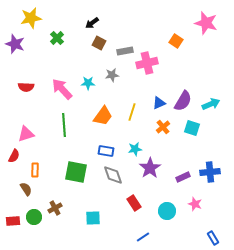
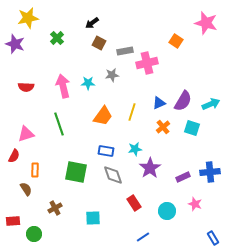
yellow star at (31, 18): moved 3 px left
pink arrow at (62, 89): moved 1 px right, 3 px up; rotated 30 degrees clockwise
green line at (64, 125): moved 5 px left, 1 px up; rotated 15 degrees counterclockwise
green circle at (34, 217): moved 17 px down
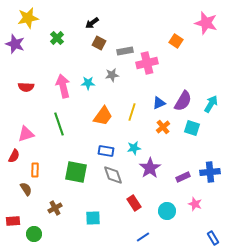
cyan arrow at (211, 104): rotated 36 degrees counterclockwise
cyan star at (135, 149): moved 1 px left, 1 px up
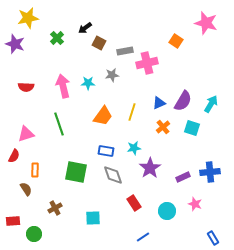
black arrow at (92, 23): moved 7 px left, 5 px down
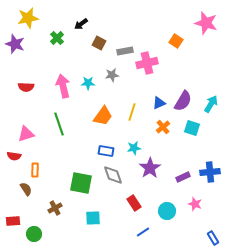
black arrow at (85, 28): moved 4 px left, 4 px up
red semicircle at (14, 156): rotated 72 degrees clockwise
green square at (76, 172): moved 5 px right, 11 px down
blue line at (143, 237): moved 5 px up
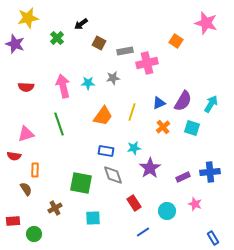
gray star at (112, 75): moved 1 px right, 3 px down
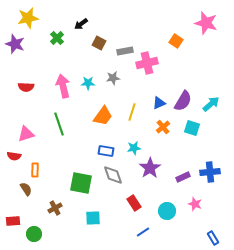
cyan arrow at (211, 104): rotated 18 degrees clockwise
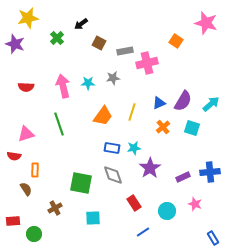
blue rectangle at (106, 151): moved 6 px right, 3 px up
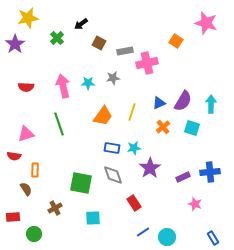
purple star at (15, 44): rotated 18 degrees clockwise
cyan arrow at (211, 104): rotated 48 degrees counterclockwise
cyan circle at (167, 211): moved 26 px down
red rectangle at (13, 221): moved 4 px up
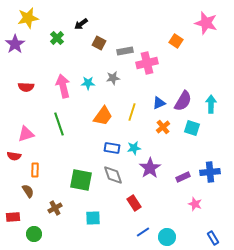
green square at (81, 183): moved 3 px up
brown semicircle at (26, 189): moved 2 px right, 2 px down
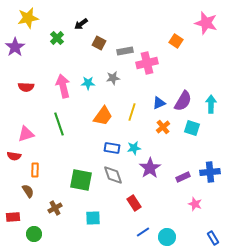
purple star at (15, 44): moved 3 px down
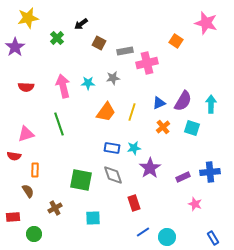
orange trapezoid at (103, 116): moved 3 px right, 4 px up
red rectangle at (134, 203): rotated 14 degrees clockwise
